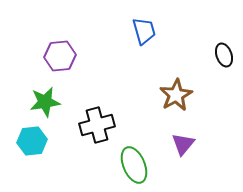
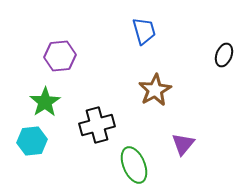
black ellipse: rotated 40 degrees clockwise
brown star: moved 21 px left, 5 px up
green star: rotated 24 degrees counterclockwise
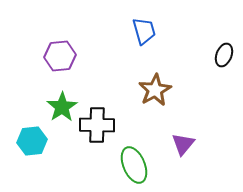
green star: moved 17 px right, 5 px down
black cross: rotated 16 degrees clockwise
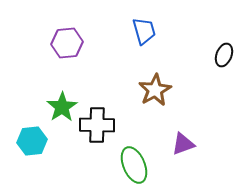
purple hexagon: moved 7 px right, 13 px up
purple triangle: rotated 30 degrees clockwise
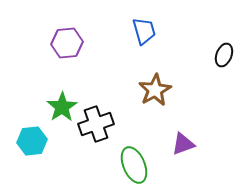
black cross: moved 1 px left, 1 px up; rotated 20 degrees counterclockwise
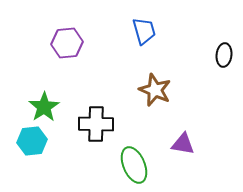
black ellipse: rotated 15 degrees counterclockwise
brown star: rotated 20 degrees counterclockwise
green star: moved 18 px left
black cross: rotated 20 degrees clockwise
purple triangle: rotated 30 degrees clockwise
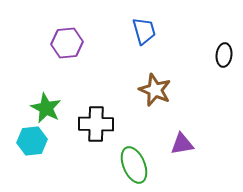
green star: moved 2 px right, 1 px down; rotated 12 degrees counterclockwise
purple triangle: moved 1 px left; rotated 20 degrees counterclockwise
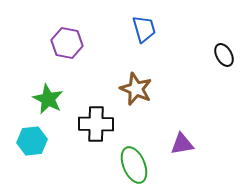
blue trapezoid: moved 2 px up
purple hexagon: rotated 16 degrees clockwise
black ellipse: rotated 35 degrees counterclockwise
brown star: moved 19 px left, 1 px up
green star: moved 2 px right, 9 px up
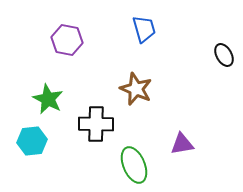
purple hexagon: moved 3 px up
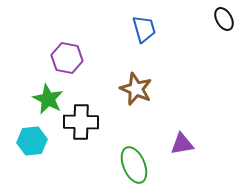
purple hexagon: moved 18 px down
black ellipse: moved 36 px up
black cross: moved 15 px left, 2 px up
